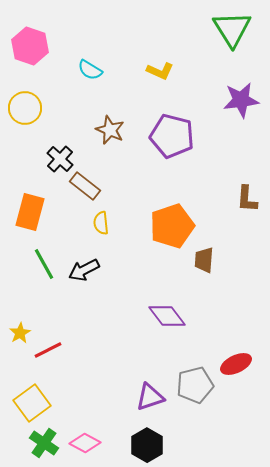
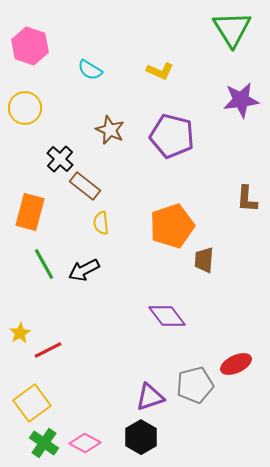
black hexagon: moved 6 px left, 8 px up
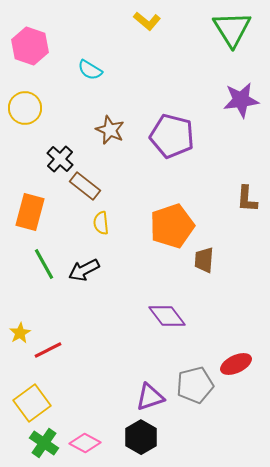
yellow L-shape: moved 13 px left, 50 px up; rotated 16 degrees clockwise
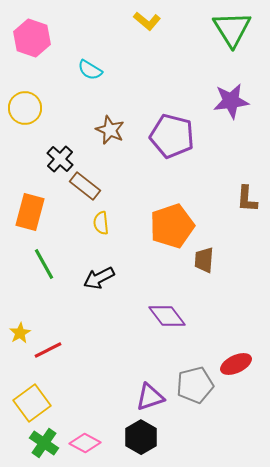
pink hexagon: moved 2 px right, 8 px up
purple star: moved 10 px left, 1 px down
black arrow: moved 15 px right, 8 px down
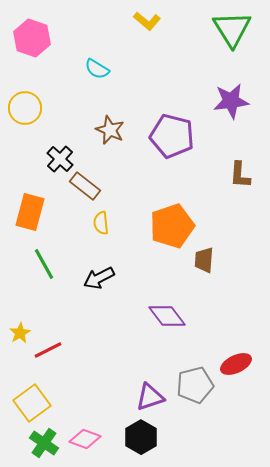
cyan semicircle: moved 7 px right, 1 px up
brown L-shape: moved 7 px left, 24 px up
pink diamond: moved 4 px up; rotated 8 degrees counterclockwise
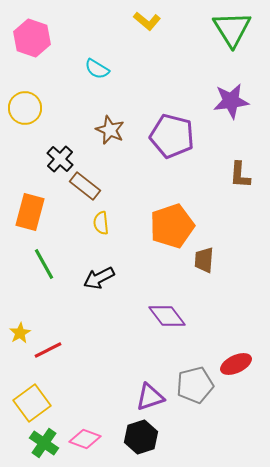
black hexagon: rotated 12 degrees clockwise
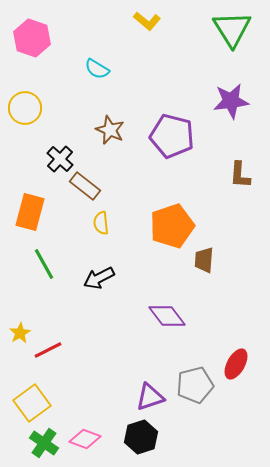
red ellipse: rotated 36 degrees counterclockwise
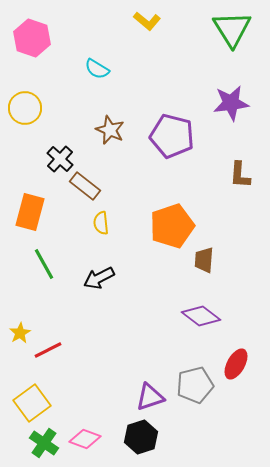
purple star: moved 2 px down
purple diamond: moved 34 px right; rotated 15 degrees counterclockwise
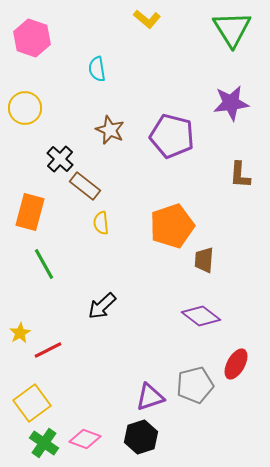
yellow L-shape: moved 2 px up
cyan semicircle: rotated 50 degrees clockwise
black arrow: moved 3 px right, 28 px down; rotated 16 degrees counterclockwise
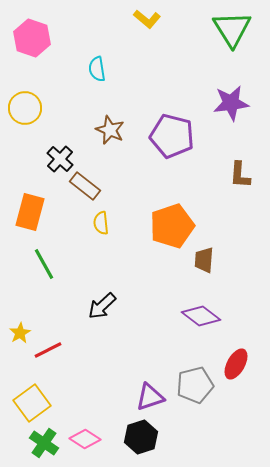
pink diamond: rotated 12 degrees clockwise
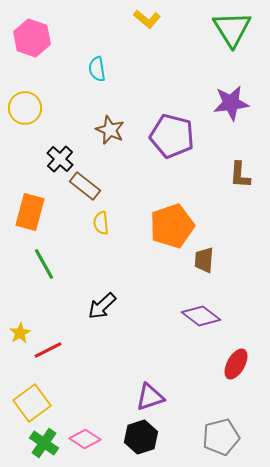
gray pentagon: moved 26 px right, 52 px down
